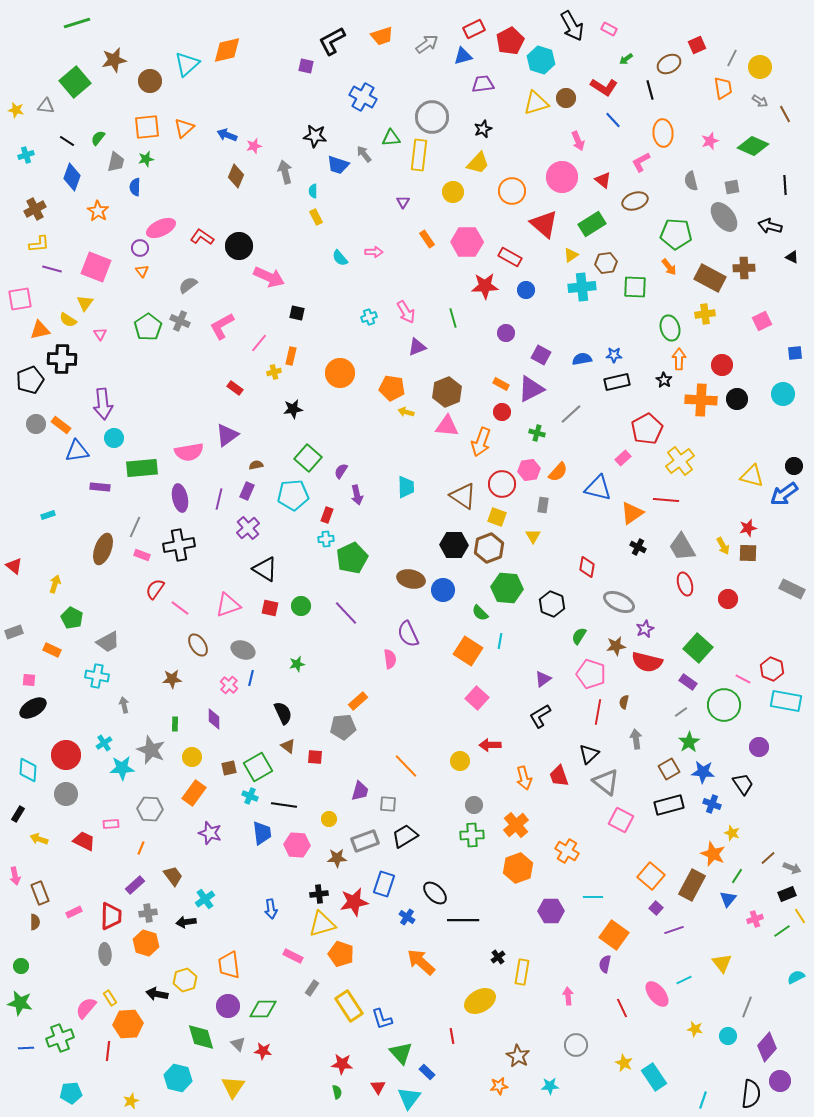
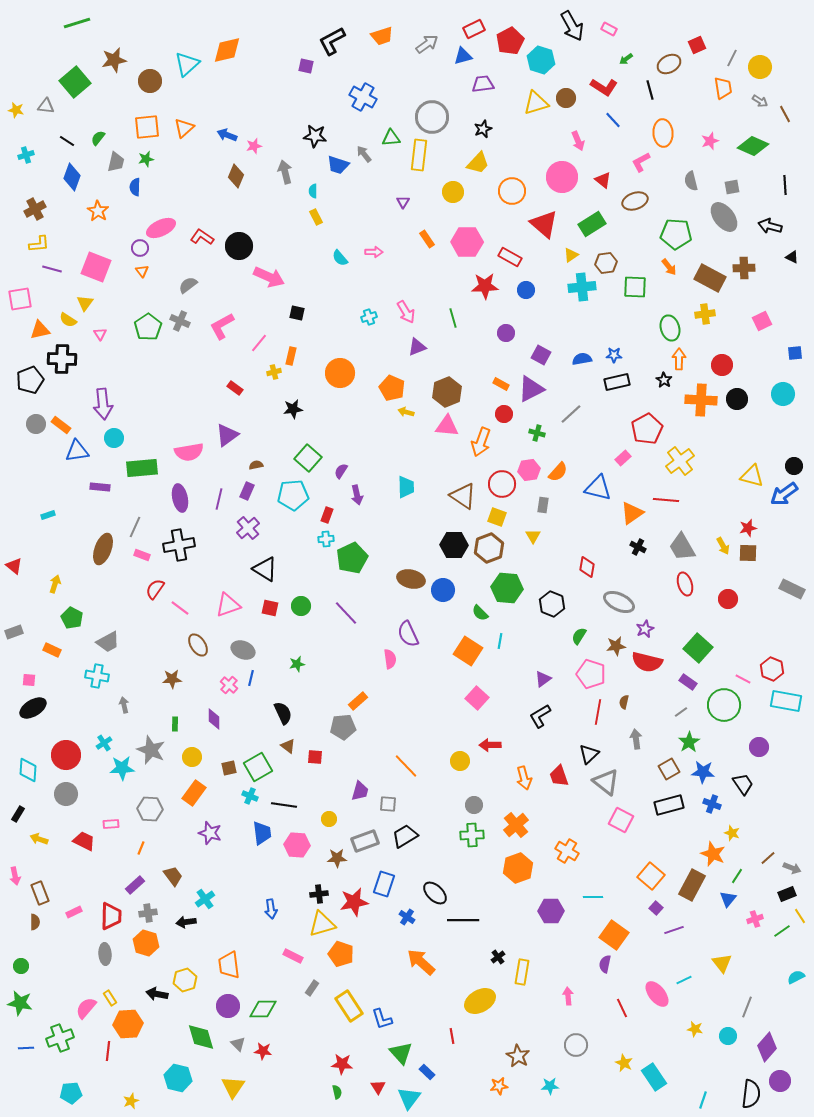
orange pentagon at (392, 388): rotated 15 degrees clockwise
red circle at (502, 412): moved 2 px right, 2 px down
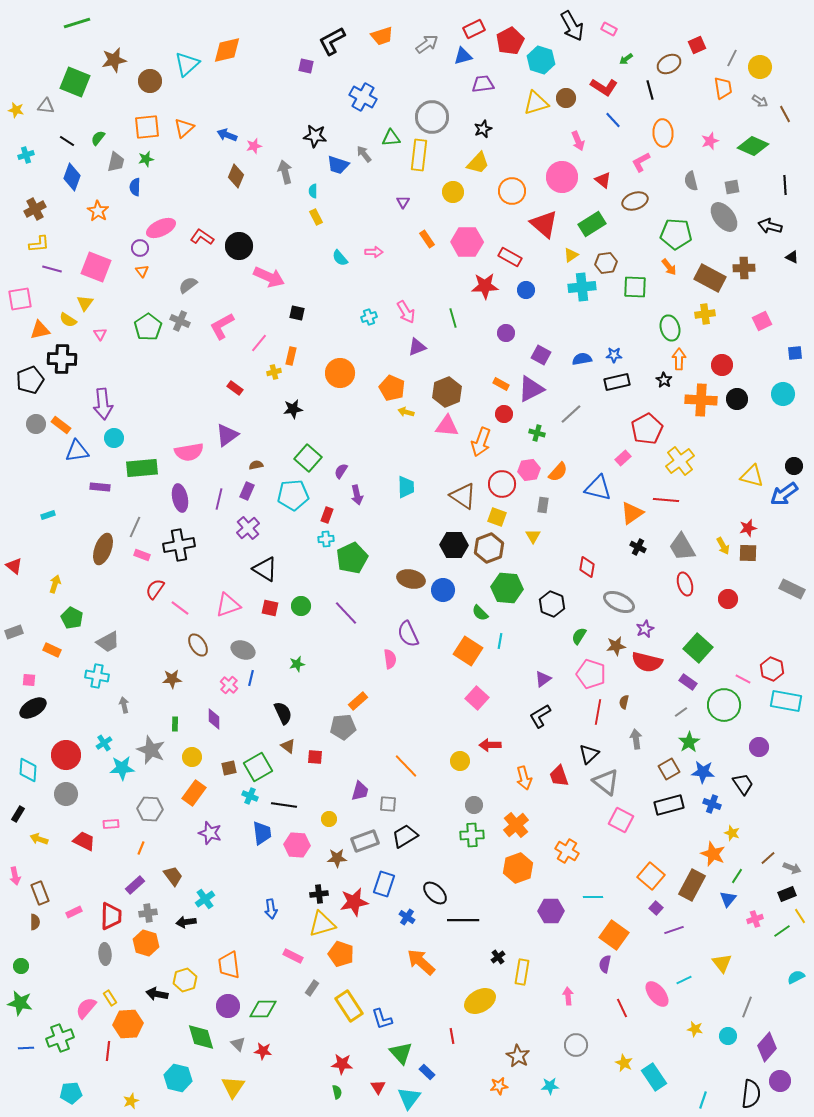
green square at (75, 82): rotated 28 degrees counterclockwise
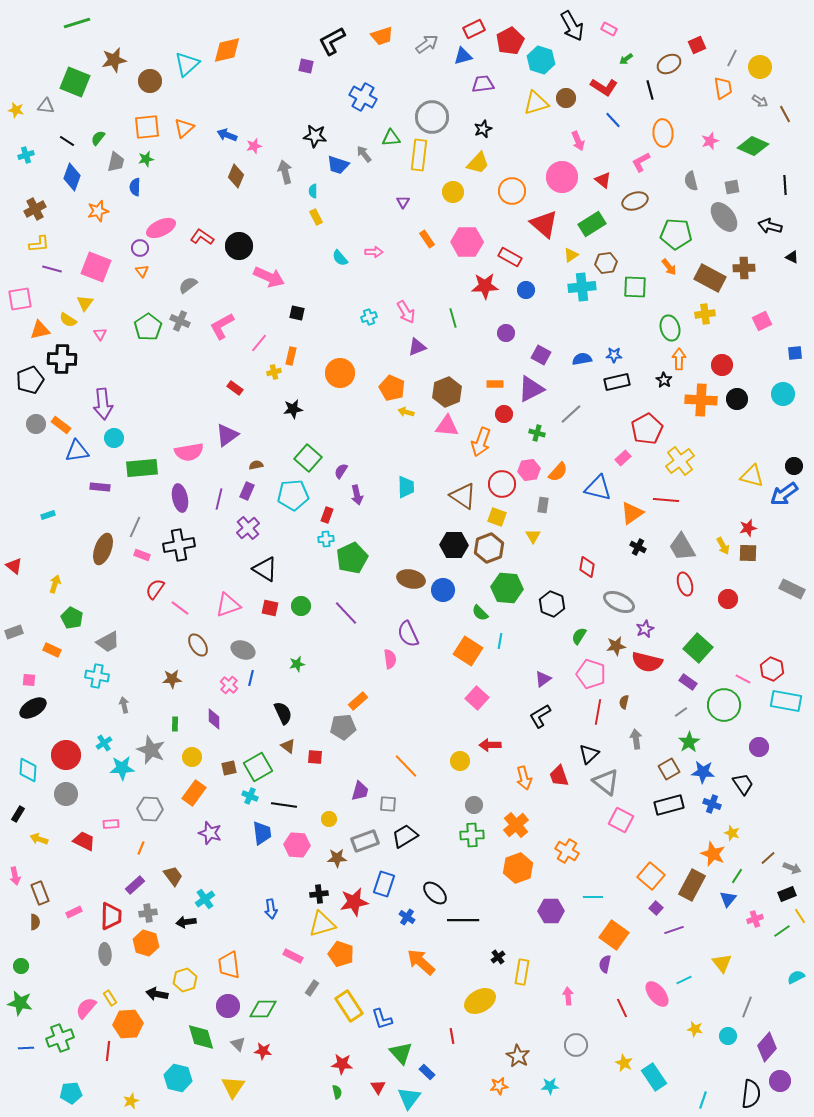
orange star at (98, 211): rotated 25 degrees clockwise
orange rectangle at (501, 384): moved 6 px left; rotated 28 degrees counterclockwise
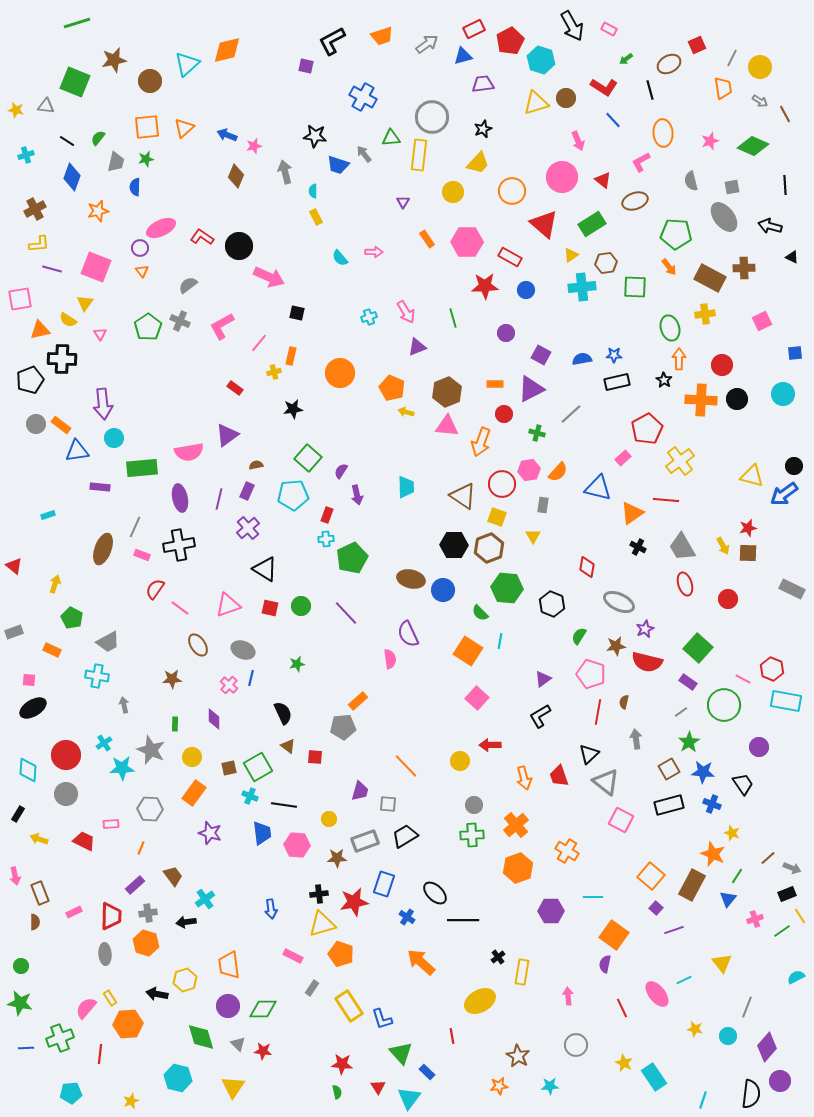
red line at (108, 1051): moved 8 px left, 3 px down
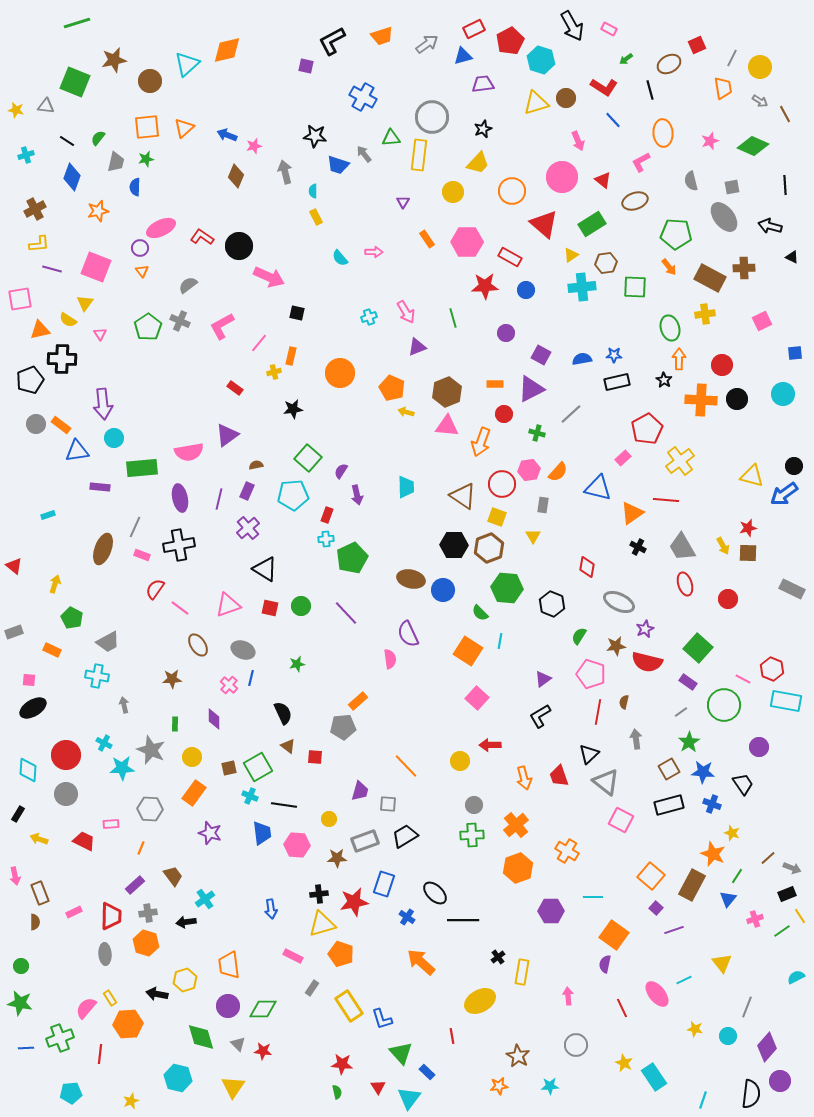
cyan cross at (104, 743): rotated 28 degrees counterclockwise
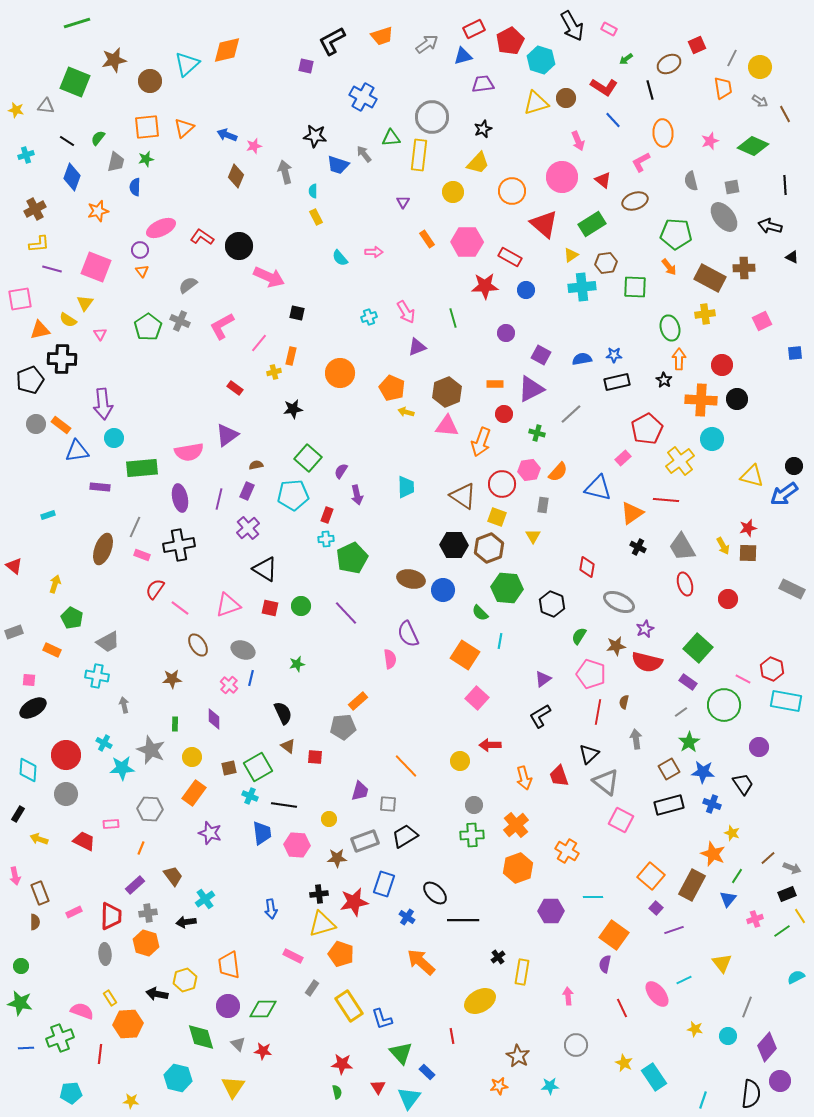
purple circle at (140, 248): moved 2 px down
cyan circle at (783, 394): moved 71 px left, 45 px down
orange square at (468, 651): moved 3 px left, 4 px down
pink semicircle at (86, 1008): moved 4 px left, 3 px down; rotated 70 degrees clockwise
yellow star at (131, 1101): rotated 28 degrees clockwise
